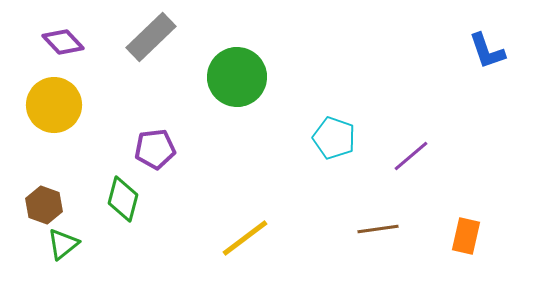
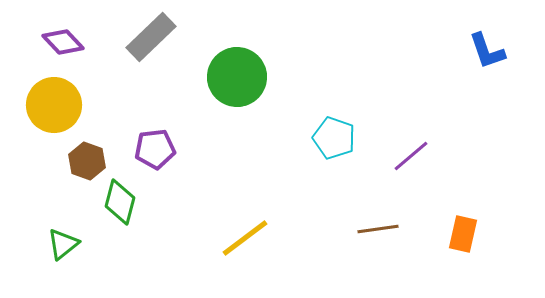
green diamond: moved 3 px left, 3 px down
brown hexagon: moved 43 px right, 44 px up
orange rectangle: moved 3 px left, 2 px up
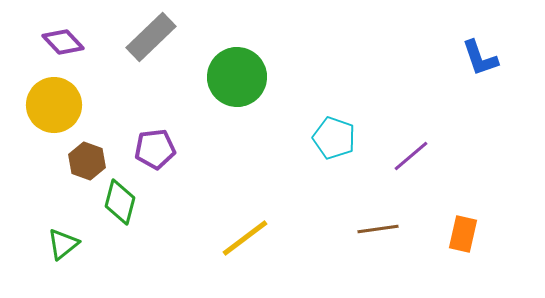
blue L-shape: moved 7 px left, 7 px down
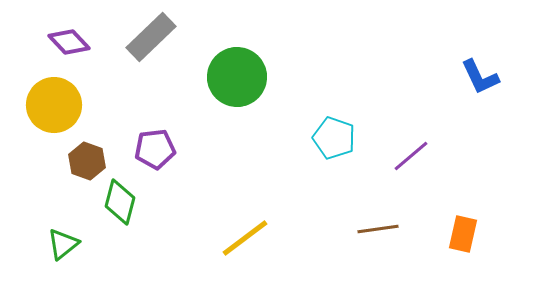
purple diamond: moved 6 px right
blue L-shape: moved 19 px down; rotated 6 degrees counterclockwise
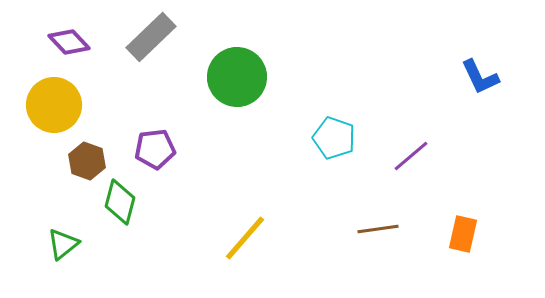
yellow line: rotated 12 degrees counterclockwise
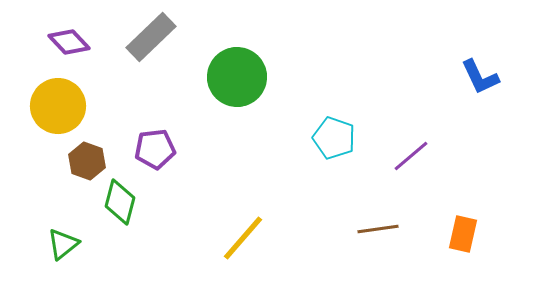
yellow circle: moved 4 px right, 1 px down
yellow line: moved 2 px left
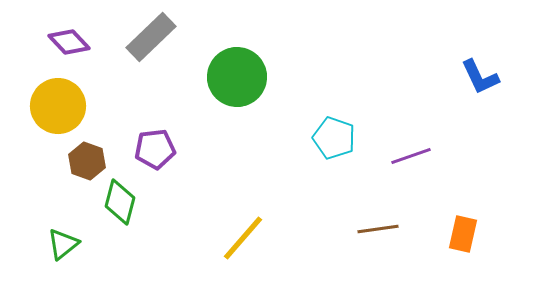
purple line: rotated 21 degrees clockwise
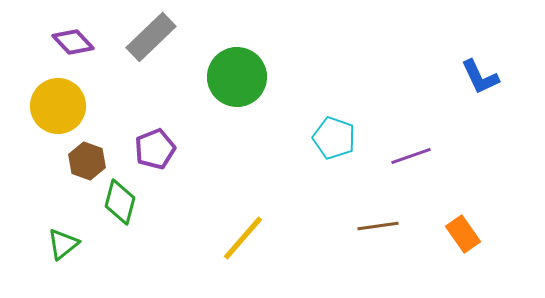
purple diamond: moved 4 px right
purple pentagon: rotated 15 degrees counterclockwise
brown line: moved 3 px up
orange rectangle: rotated 48 degrees counterclockwise
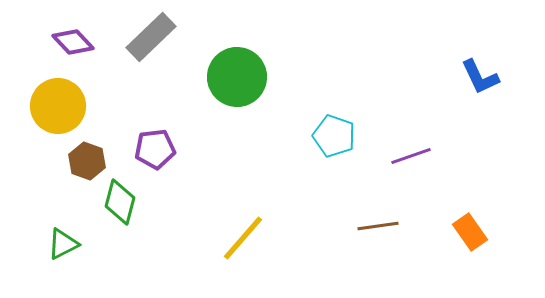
cyan pentagon: moved 2 px up
purple pentagon: rotated 15 degrees clockwise
orange rectangle: moved 7 px right, 2 px up
green triangle: rotated 12 degrees clockwise
